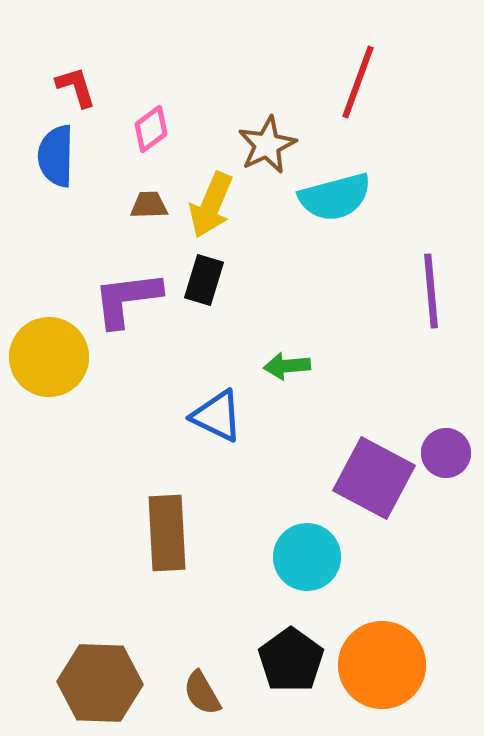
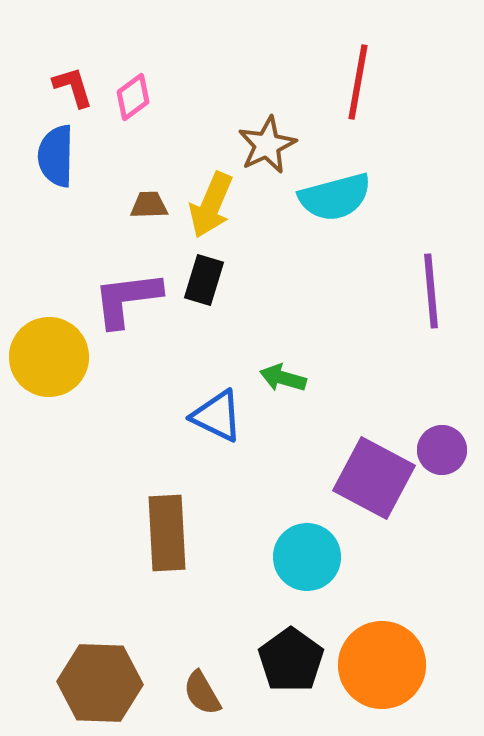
red line: rotated 10 degrees counterclockwise
red L-shape: moved 3 px left
pink diamond: moved 18 px left, 32 px up
green arrow: moved 4 px left, 12 px down; rotated 21 degrees clockwise
purple circle: moved 4 px left, 3 px up
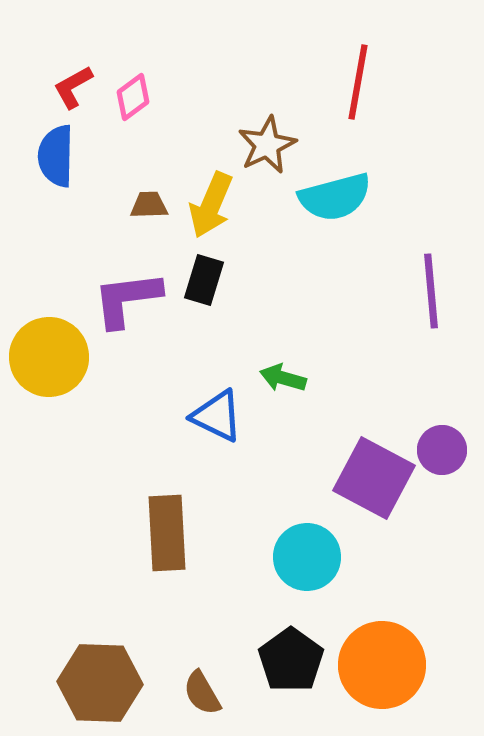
red L-shape: rotated 102 degrees counterclockwise
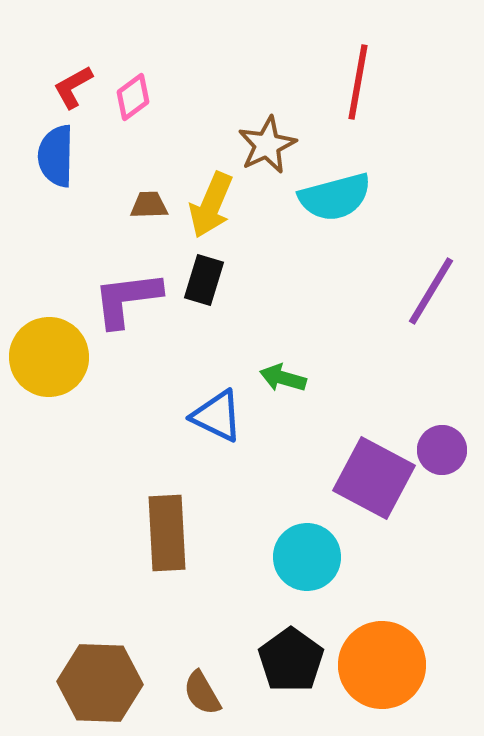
purple line: rotated 36 degrees clockwise
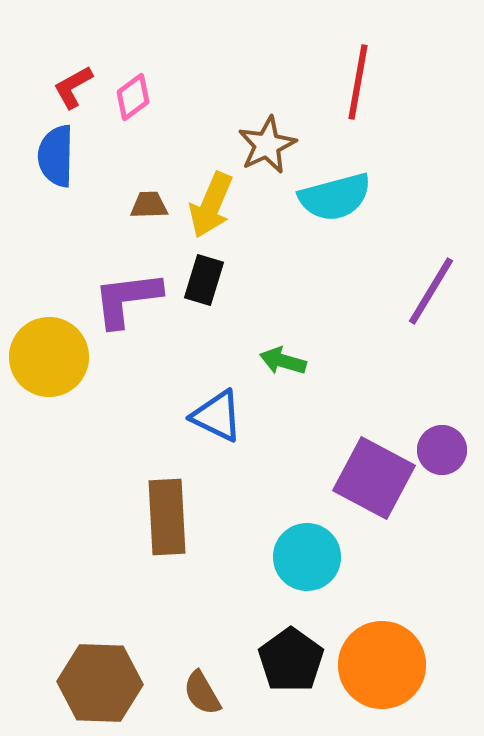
green arrow: moved 17 px up
brown rectangle: moved 16 px up
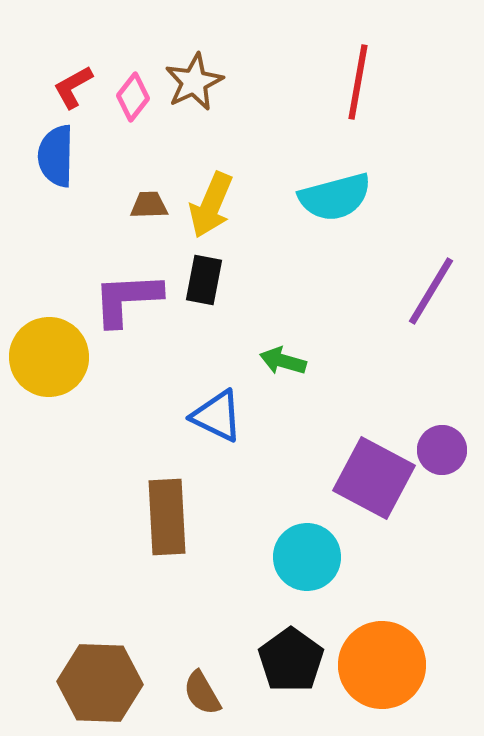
pink diamond: rotated 15 degrees counterclockwise
brown star: moved 73 px left, 63 px up
black rectangle: rotated 6 degrees counterclockwise
purple L-shape: rotated 4 degrees clockwise
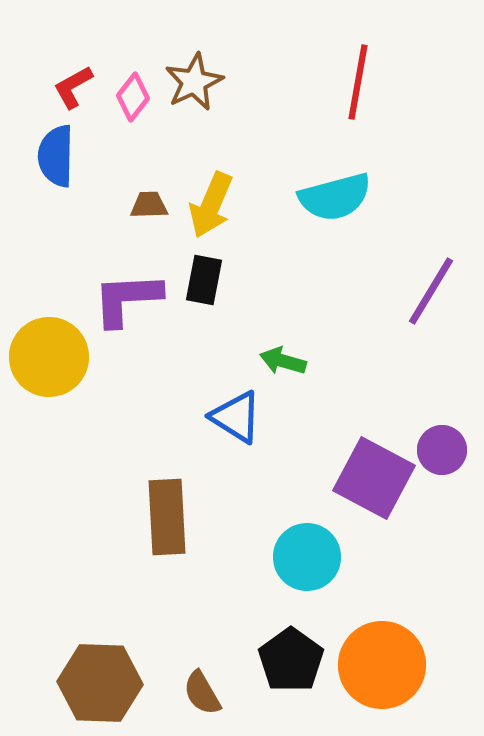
blue triangle: moved 19 px right, 1 px down; rotated 6 degrees clockwise
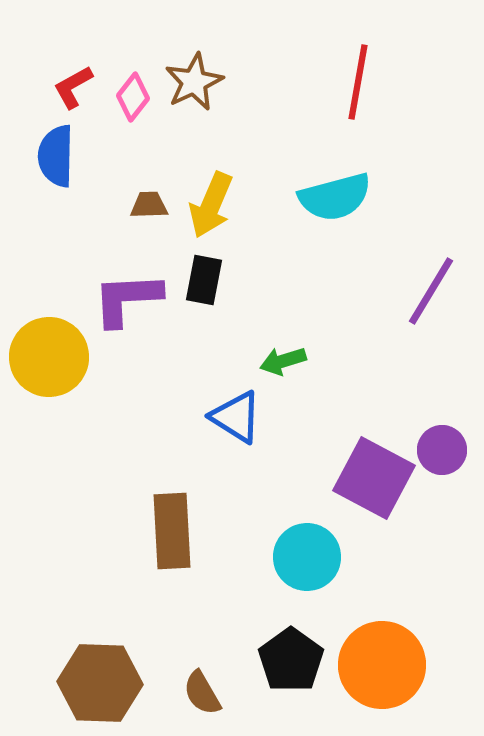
green arrow: rotated 33 degrees counterclockwise
brown rectangle: moved 5 px right, 14 px down
